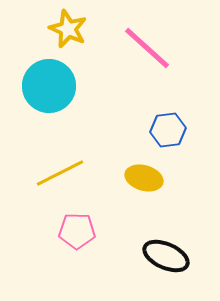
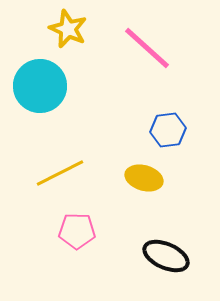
cyan circle: moved 9 px left
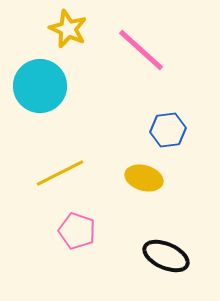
pink line: moved 6 px left, 2 px down
pink pentagon: rotated 18 degrees clockwise
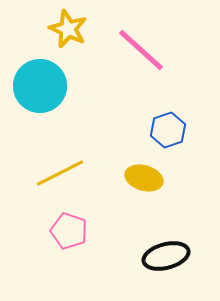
blue hexagon: rotated 12 degrees counterclockwise
pink pentagon: moved 8 px left
black ellipse: rotated 39 degrees counterclockwise
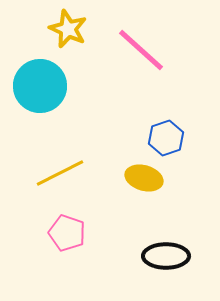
blue hexagon: moved 2 px left, 8 px down
pink pentagon: moved 2 px left, 2 px down
black ellipse: rotated 15 degrees clockwise
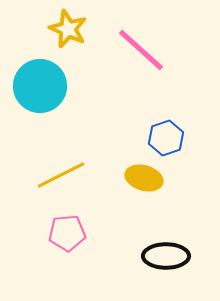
yellow line: moved 1 px right, 2 px down
pink pentagon: rotated 24 degrees counterclockwise
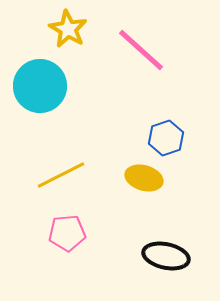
yellow star: rotated 6 degrees clockwise
black ellipse: rotated 12 degrees clockwise
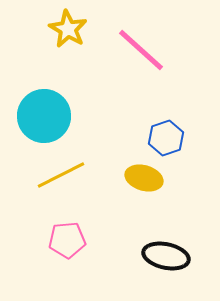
cyan circle: moved 4 px right, 30 px down
pink pentagon: moved 7 px down
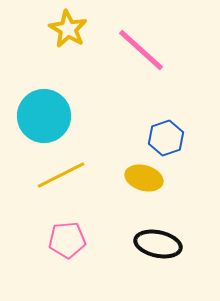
black ellipse: moved 8 px left, 12 px up
